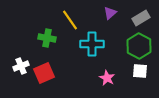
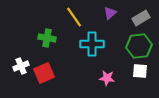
yellow line: moved 4 px right, 3 px up
green hexagon: rotated 25 degrees clockwise
pink star: rotated 21 degrees counterclockwise
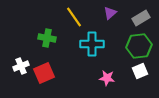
white square: rotated 28 degrees counterclockwise
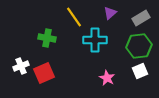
cyan cross: moved 3 px right, 4 px up
pink star: rotated 21 degrees clockwise
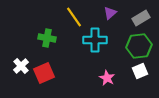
white cross: rotated 21 degrees counterclockwise
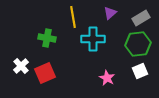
yellow line: moved 1 px left; rotated 25 degrees clockwise
cyan cross: moved 2 px left, 1 px up
green hexagon: moved 1 px left, 2 px up
red square: moved 1 px right
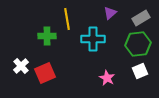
yellow line: moved 6 px left, 2 px down
green cross: moved 2 px up; rotated 12 degrees counterclockwise
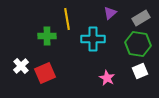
green hexagon: rotated 15 degrees clockwise
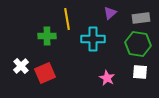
gray rectangle: rotated 24 degrees clockwise
white square: moved 1 px down; rotated 28 degrees clockwise
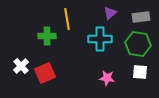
gray rectangle: moved 1 px up
cyan cross: moved 7 px right
pink star: rotated 21 degrees counterclockwise
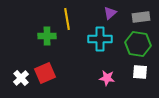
white cross: moved 12 px down
